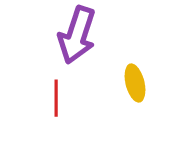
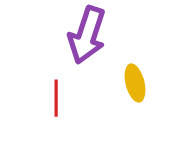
purple arrow: moved 10 px right
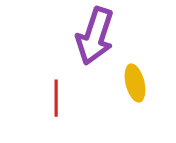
purple arrow: moved 8 px right, 1 px down
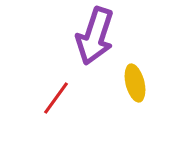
red line: rotated 36 degrees clockwise
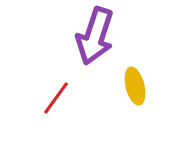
yellow ellipse: moved 3 px down
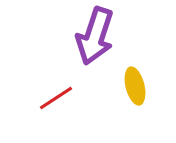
red line: rotated 21 degrees clockwise
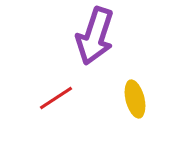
yellow ellipse: moved 13 px down
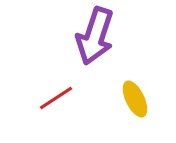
yellow ellipse: rotated 12 degrees counterclockwise
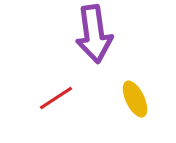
purple arrow: moved 1 px left, 2 px up; rotated 26 degrees counterclockwise
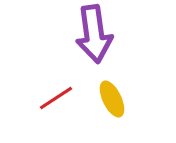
yellow ellipse: moved 23 px left
